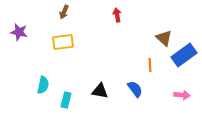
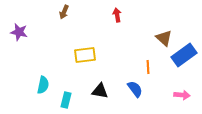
yellow rectangle: moved 22 px right, 13 px down
orange line: moved 2 px left, 2 px down
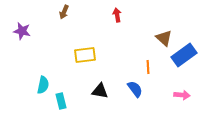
purple star: moved 3 px right, 1 px up
cyan rectangle: moved 5 px left, 1 px down; rotated 28 degrees counterclockwise
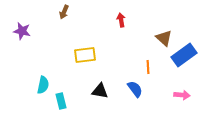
red arrow: moved 4 px right, 5 px down
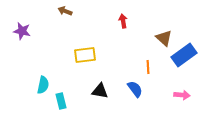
brown arrow: moved 1 px right, 1 px up; rotated 88 degrees clockwise
red arrow: moved 2 px right, 1 px down
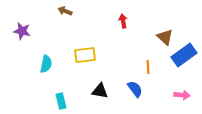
brown triangle: moved 1 px right, 1 px up
cyan semicircle: moved 3 px right, 21 px up
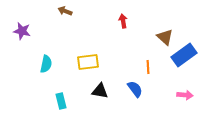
yellow rectangle: moved 3 px right, 7 px down
pink arrow: moved 3 px right
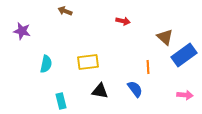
red arrow: rotated 112 degrees clockwise
